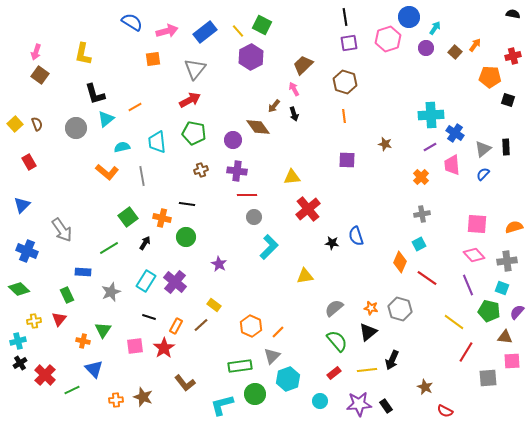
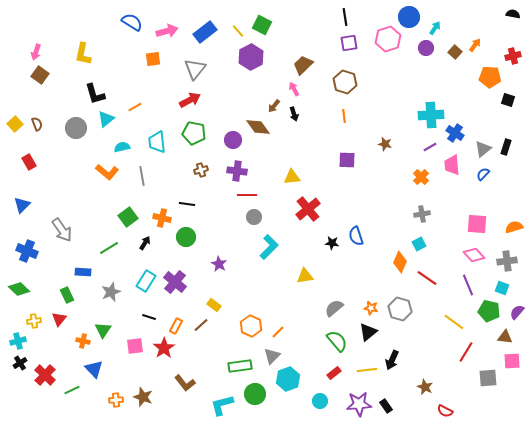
black rectangle at (506, 147): rotated 21 degrees clockwise
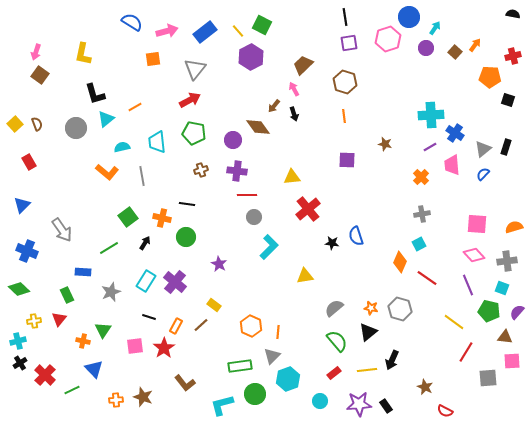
orange line at (278, 332): rotated 40 degrees counterclockwise
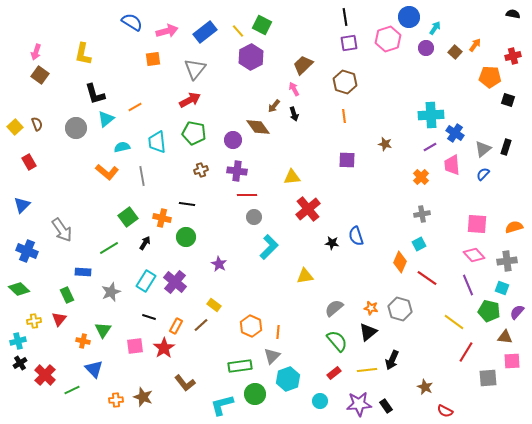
yellow square at (15, 124): moved 3 px down
